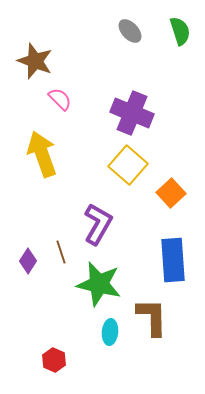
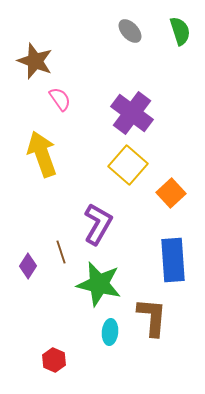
pink semicircle: rotated 10 degrees clockwise
purple cross: rotated 15 degrees clockwise
purple diamond: moved 5 px down
brown L-shape: rotated 6 degrees clockwise
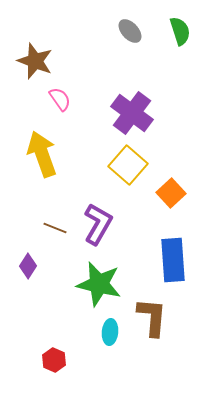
brown line: moved 6 px left, 24 px up; rotated 50 degrees counterclockwise
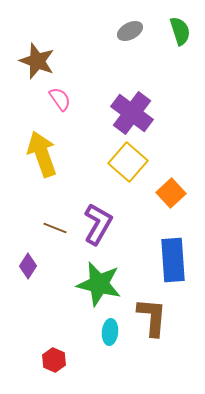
gray ellipse: rotated 75 degrees counterclockwise
brown star: moved 2 px right
yellow square: moved 3 px up
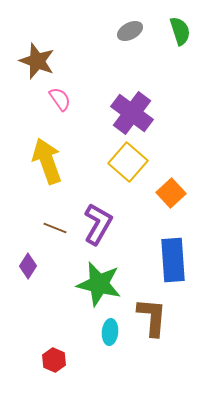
yellow arrow: moved 5 px right, 7 px down
